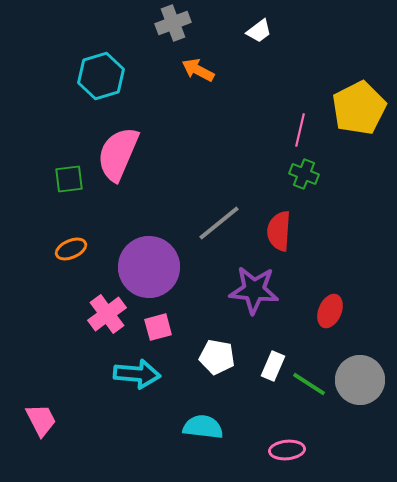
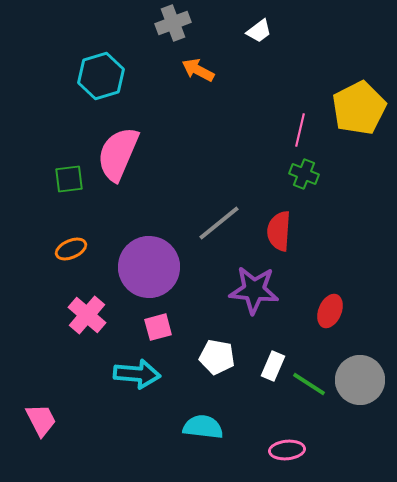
pink cross: moved 20 px left, 1 px down; rotated 12 degrees counterclockwise
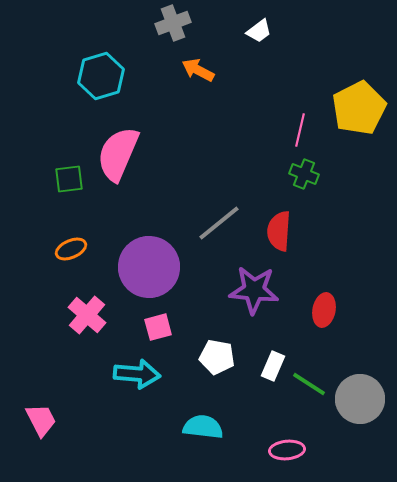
red ellipse: moved 6 px left, 1 px up; rotated 12 degrees counterclockwise
gray circle: moved 19 px down
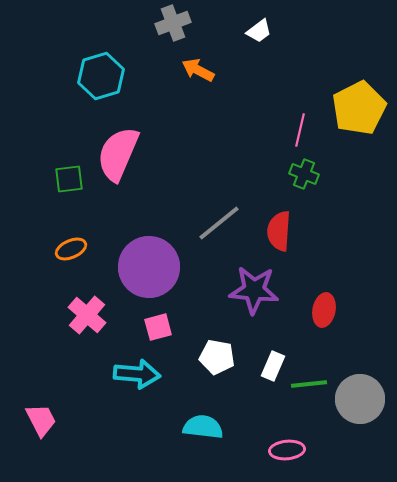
green line: rotated 39 degrees counterclockwise
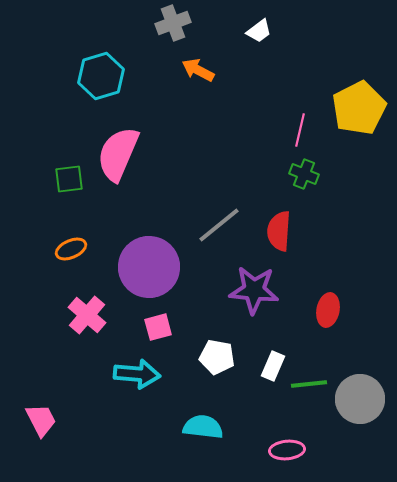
gray line: moved 2 px down
red ellipse: moved 4 px right
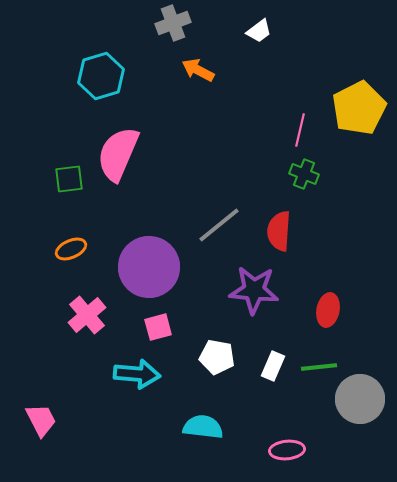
pink cross: rotated 9 degrees clockwise
green line: moved 10 px right, 17 px up
